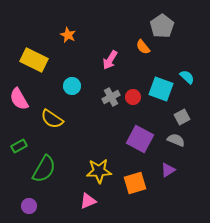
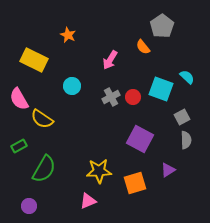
yellow semicircle: moved 10 px left
gray semicircle: moved 10 px right; rotated 66 degrees clockwise
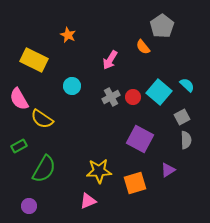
cyan semicircle: moved 8 px down
cyan square: moved 2 px left, 3 px down; rotated 20 degrees clockwise
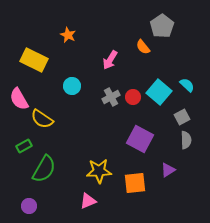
green rectangle: moved 5 px right
orange square: rotated 10 degrees clockwise
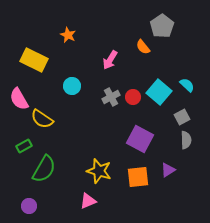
yellow star: rotated 20 degrees clockwise
orange square: moved 3 px right, 6 px up
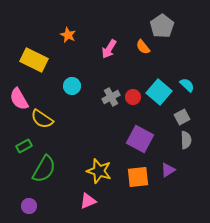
pink arrow: moved 1 px left, 11 px up
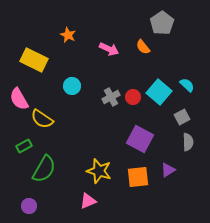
gray pentagon: moved 3 px up
pink arrow: rotated 96 degrees counterclockwise
gray semicircle: moved 2 px right, 2 px down
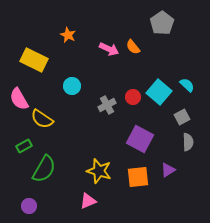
orange semicircle: moved 10 px left
gray cross: moved 4 px left, 8 px down
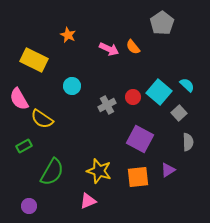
gray square: moved 3 px left, 4 px up; rotated 14 degrees counterclockwise
green semicircle: moved 8 px right, 3 px down
